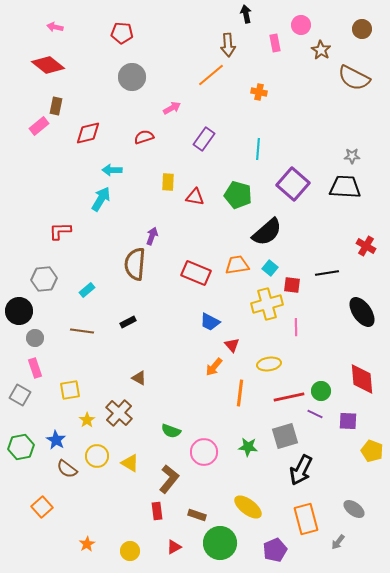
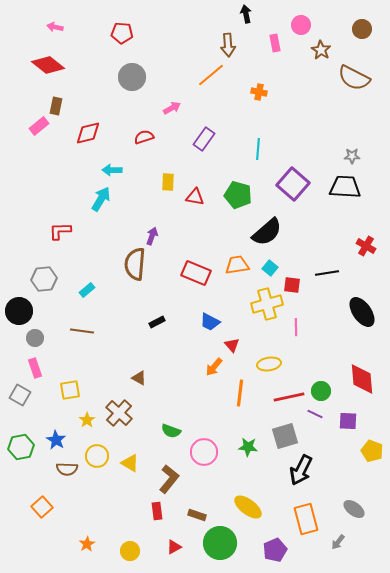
black rectangle at (128, 322): moved 29 px right
brown semicircle at (67, 469): rotated 35 degrees counterclockwise
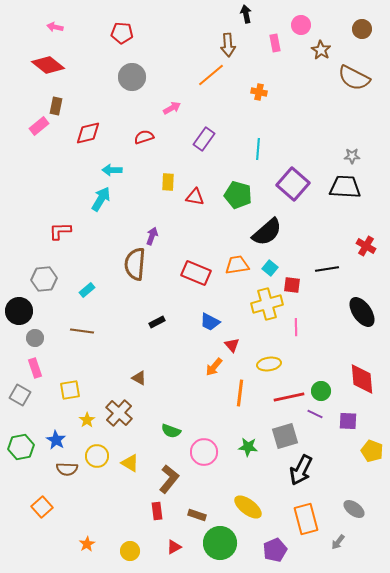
black line at (327, 273): moved 4 px up
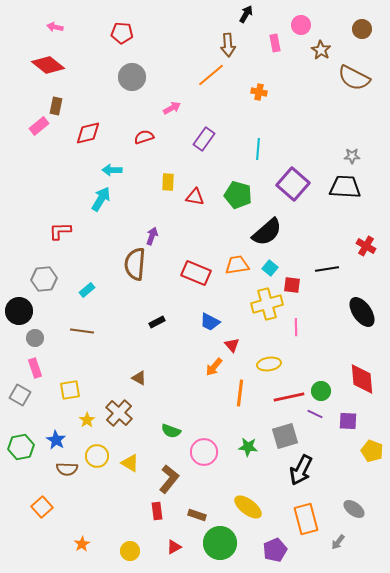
black arrow at (246, 14): rotated 42 degrees clockwise
orange star at (87, 544): moved 5 px left
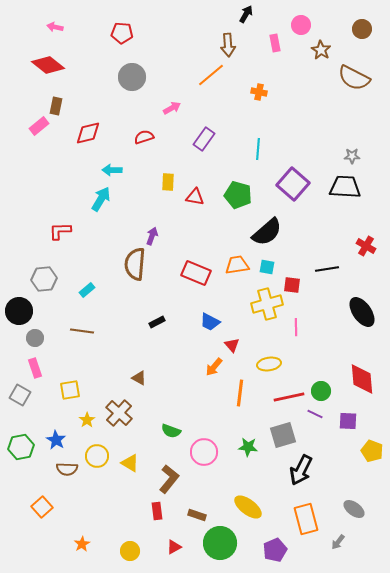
cyan square at (270, 268): moved 3 px left, 1 px up; rotated 28 degrees counterclockwise
gray square at (285, 436): moved 2 px left, 1 px up
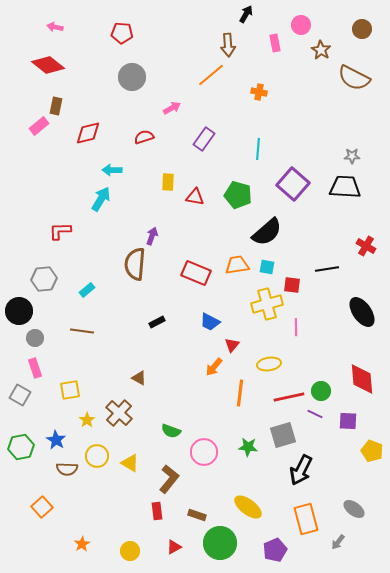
red triangle at (232, 345): rotated 21 degrees clockwise
